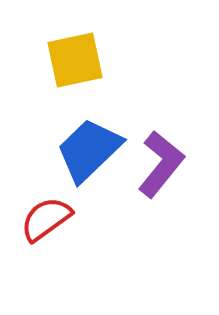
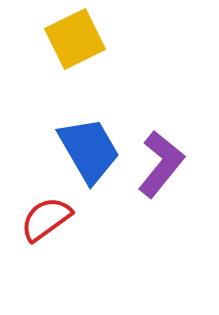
yellow square: moved 21 px up; rotated 14 degrees counterclockwise
blue trapezoid: rotated 104 degrees clockwise
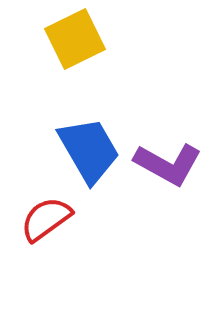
purple L-shape: moved 7 px right; rotated 80 degrees clockwise
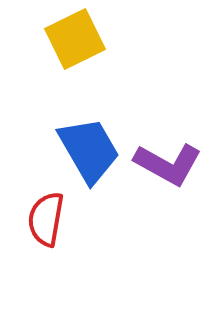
red semicircle: rotated 44 degrees counterclockwise
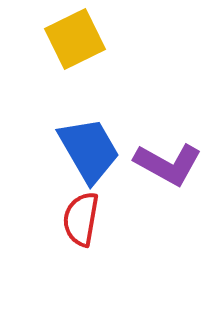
red semicircle: moved 35 px right
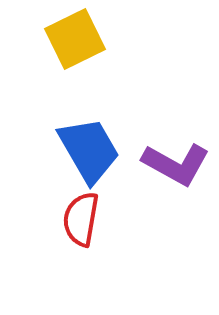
purple L-shape: moved 8 px right
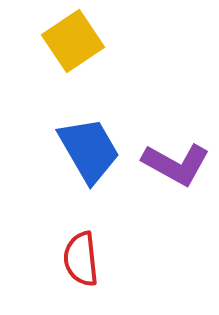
yellow square: moved 2 px left, 2 px down; rotated 8 degrees counterclockwise
red semicircle: moved 40 px down; rotated 16 degrees counterclockwise
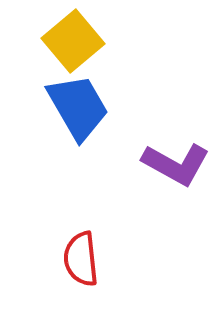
yellow square: rotated 6 degrees counterclockwise
blue trapezoid: moved 11 px left, 43 px up
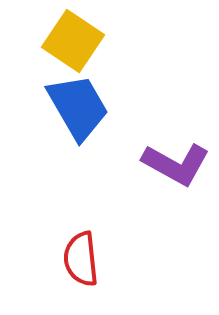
yellow square: rotated 16 degrees counterclockwise
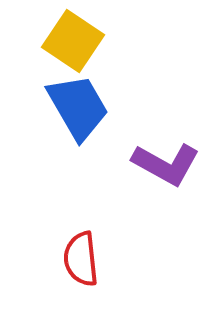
purple L-shape: moved 10 px left
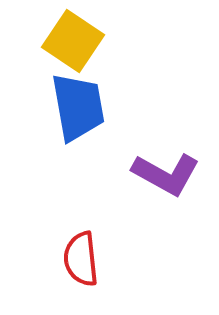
blue trapezoid: rotated 20 degrees clockwise
purple L-shape: moved 10 px down
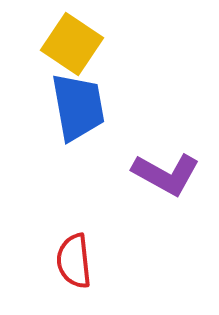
yellow square: moved 1 px left, 3 px down
red semicircle: moved 7 px left, 2 px down
